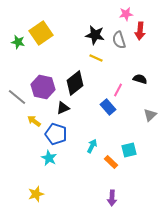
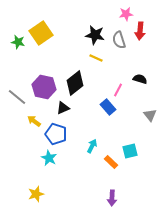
purple hexagon: moved 1 px right
gray triangle: rotated 24 degrees counterclockwise
cyan square: moved 1 px right, 1 px down
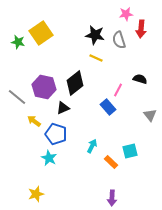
red arrow: moved 1 px right, 2 px up
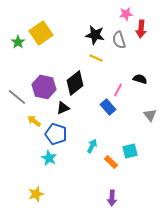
green star: rotated 24 degrees clockwise
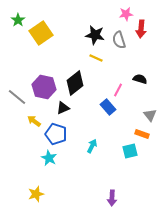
green star: moved 22 px up
orange rectangle: moved 31 px right, 28 px up; rotated 24 degrees counterclockwise
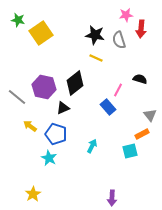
pink star: moved 1 px down
green star: rotated 24 degrees counterclockwise
yellow arrow: moved 4 px left, 5 px down
orange rectangle: rotated 48 degrees counterclockwise
yellow star: moved 3 px left; rotated 14 degrees counterclockwise
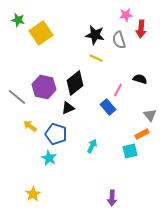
black triangle: moved 5 px right
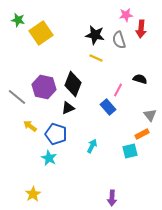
black diamond: moved 2 px left, 1 px down; rotated 30 degrees counterclockwise
